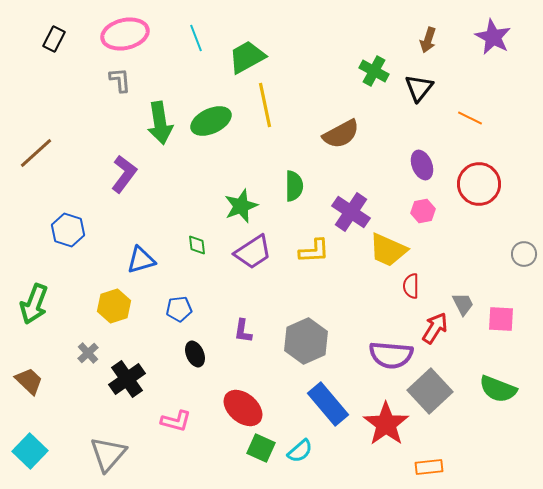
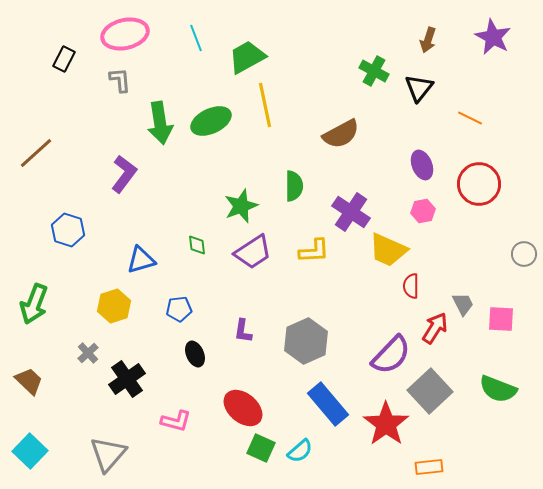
black rectangle at (54, 39): moved 10 px right, 20 px down
purple semicircle at (391, 355): rotated 51 degrees counterclockwise
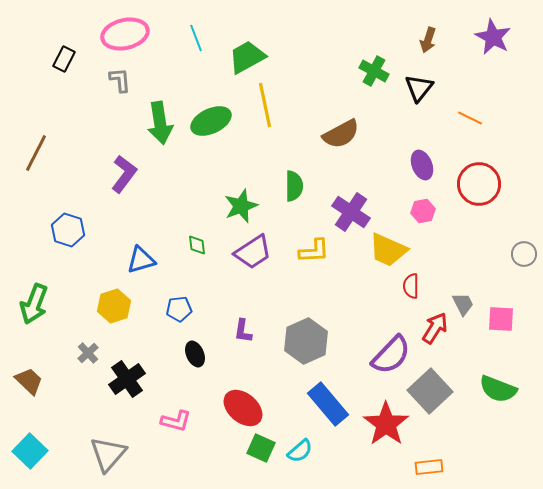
brown line at (36, 153): rotated 21 degrees counterclockwise
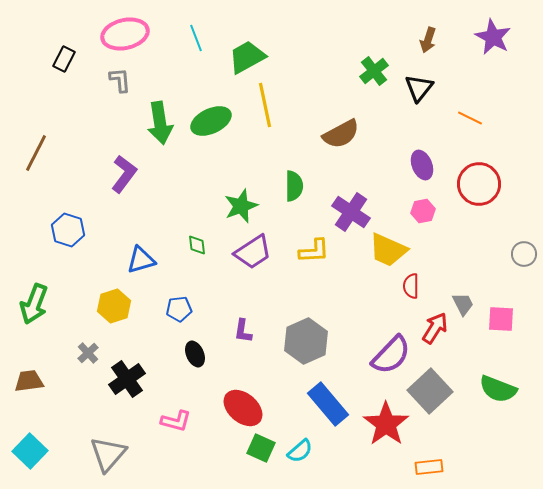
green cross at (374, 71): rotated 24 degrees clockwise
brown trapezoid at (29, 381): rotated 52 degrees counterclockwise
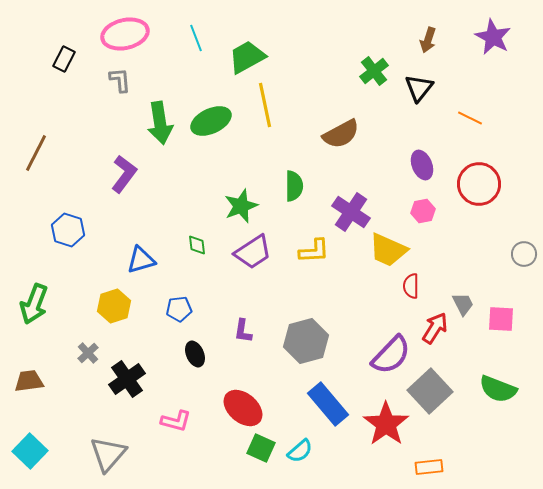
gray hexagon at (306, 341): rotated 9 degrees clockwise
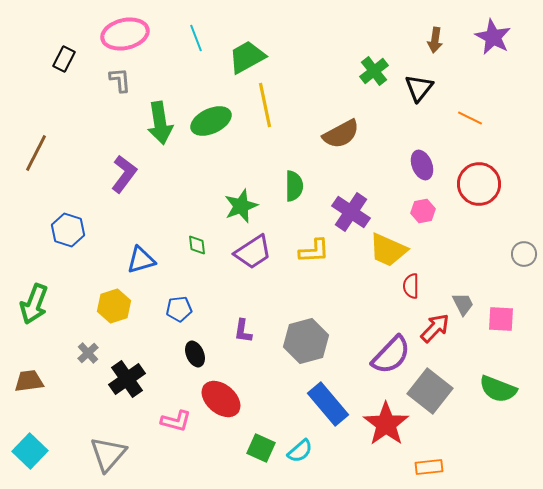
brown arrow at (428, 40): moved 7 px right; rotated 10 degrees counterclockwise
red arrow at (435, 328): rotated 12 degrees clockwise
gray square at (430, 391): rotated 9 degrees counterclockwise
red ellipse at (243, 408): moved 22 px left, 9 px up
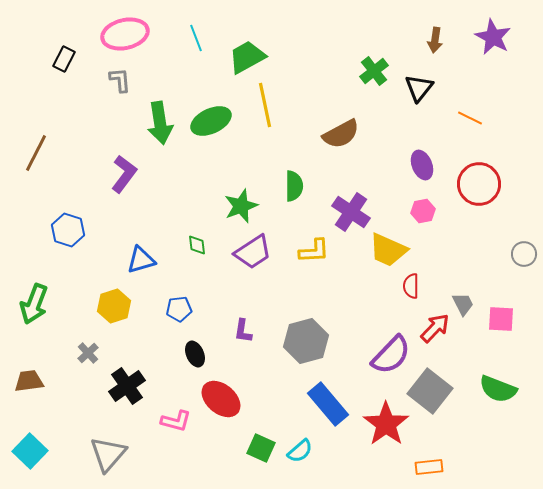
black cross at (127, 379): moved 7 px down
